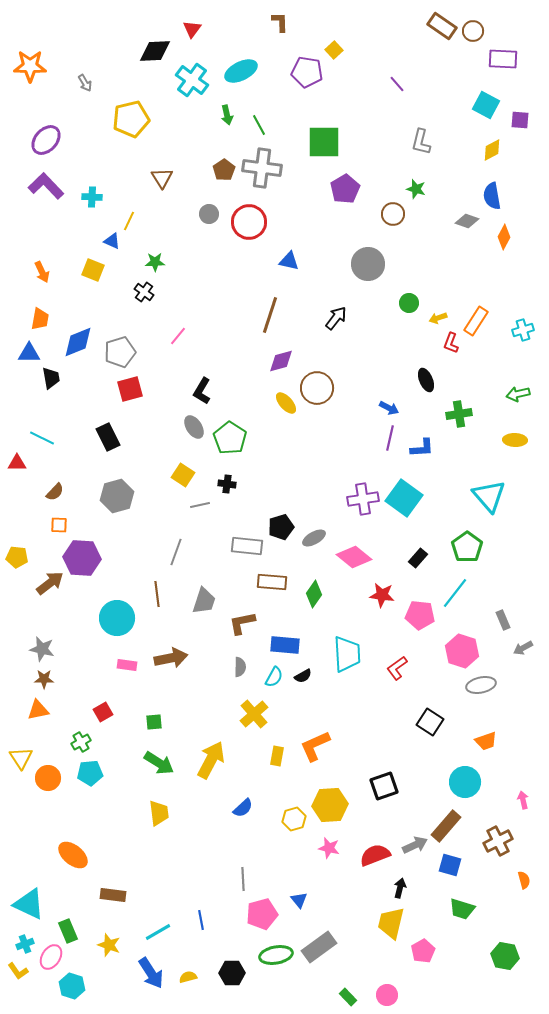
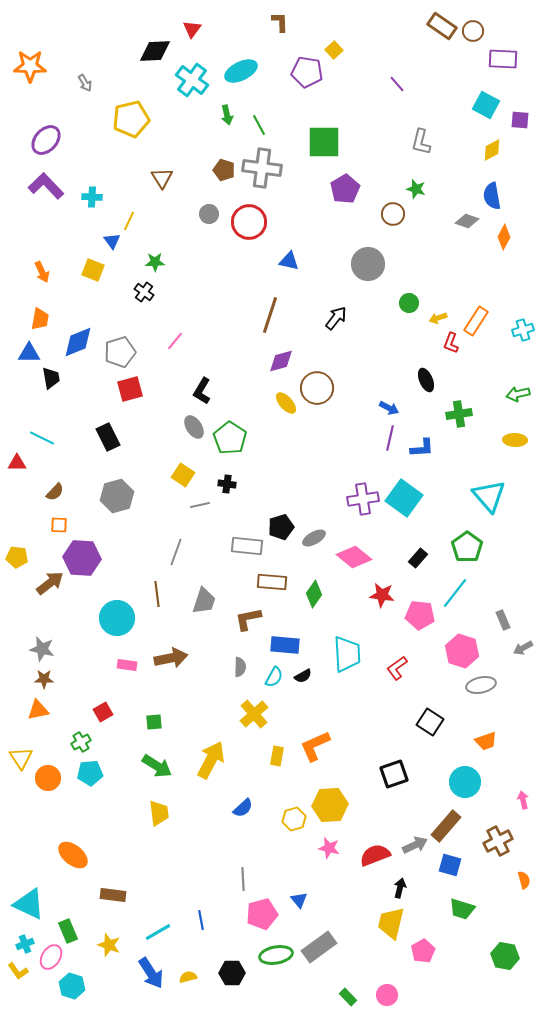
brown pentagon at (224, 170): rotated 20 degrees counterclockwise
blue triangle at (112, 241): rotated 30 degrees clockwise
pink line at (178, 336): moved 3 px left, 5 px down
brown L-shape at (242, 623): moved 6 px right, 4 px up
green arrow at (159, 763): moved 2 px left, 3 px down
black square at (384, 786): moved 10 px right, 12 px up
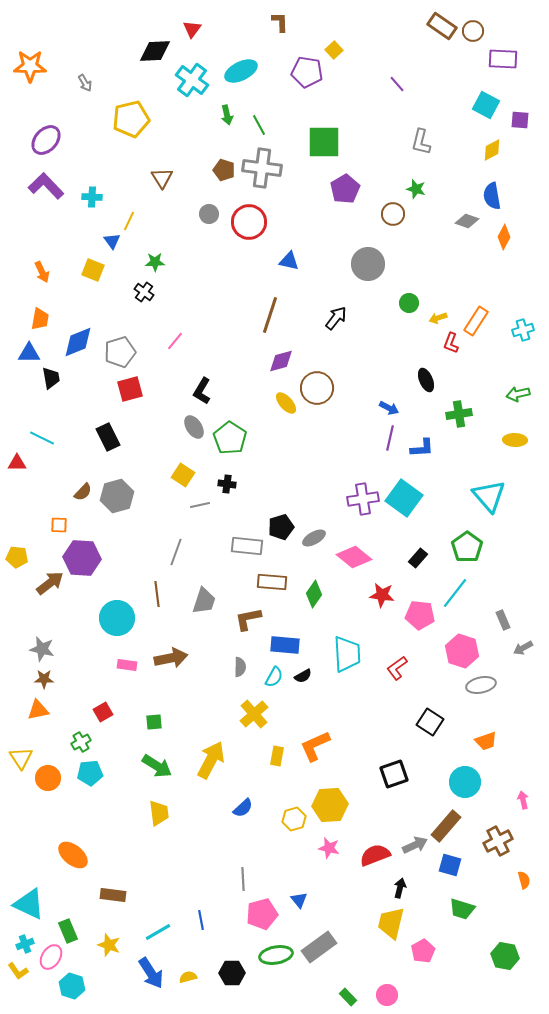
brown semicircle at (55, 492): moved 28 px right
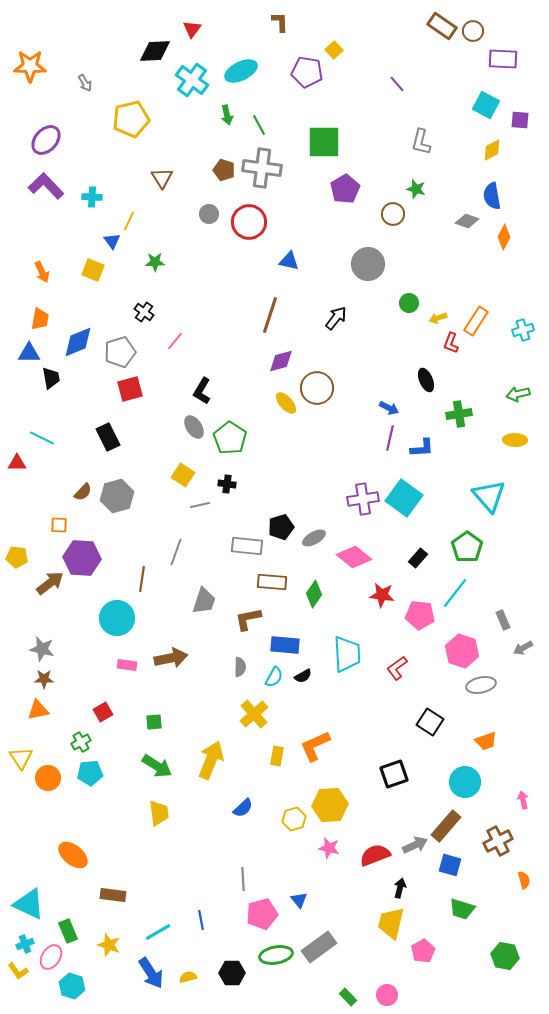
black cross at (144, 292): moved 20 px down
brown line at (157, 594): moved 15 px left, 15 px up; rotated 15 degrees clockwise
yellow arrow at (211, 760): rotated 6 degrees counterclockwise
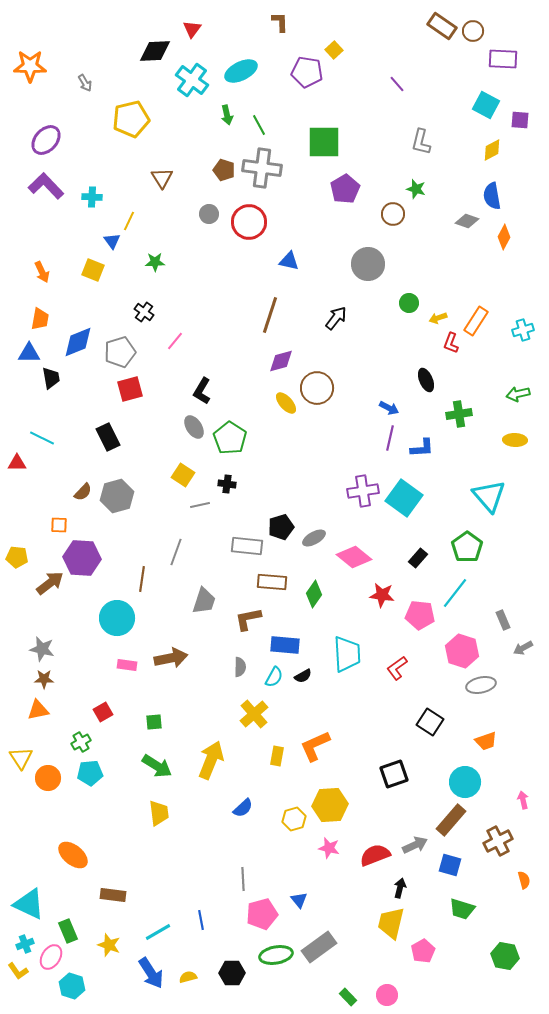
purple cross at (363, 499): moved 8 px up
brown rectangle at (446, 826): moved 5 px right, 6 px up
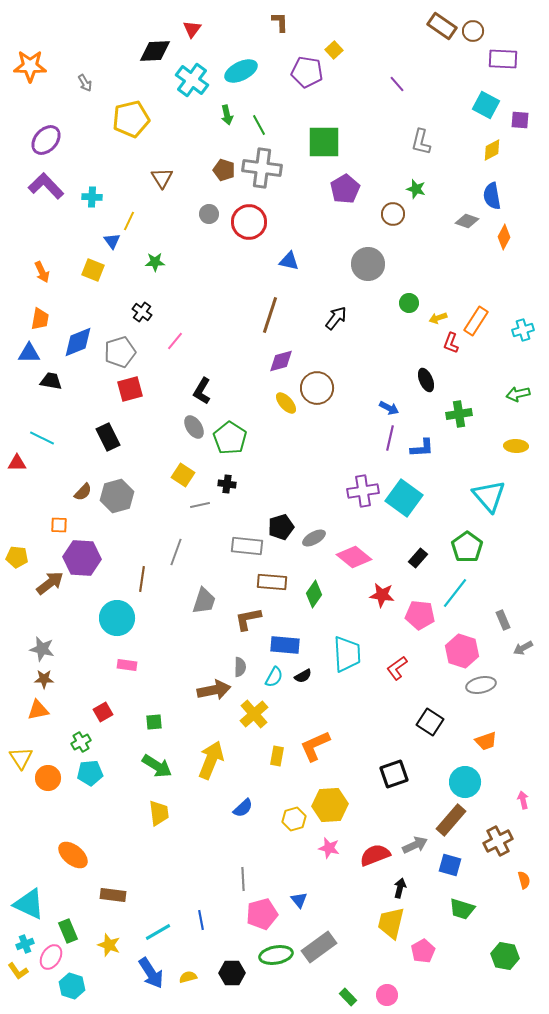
black cross at (144, 312): moved 2 px left
black trapezoid at (51, 378): moved 3 px down; rotated 70 degrees counterclockwise
yellow ellipse at (515, 440): moved 1 px right, 6 px down
brown arrow at (171, 658): moved 43 px right, 32 px down
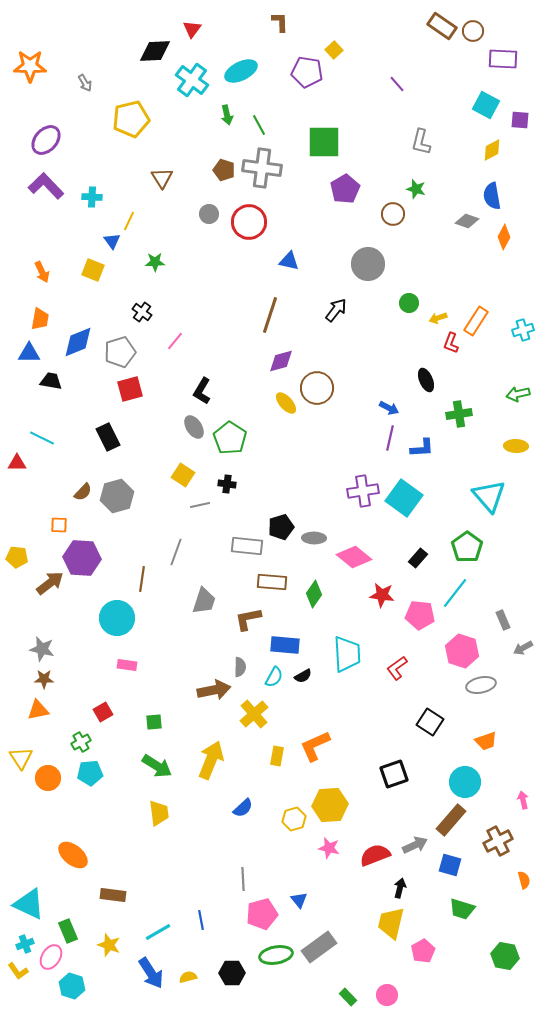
black arrow at (336, 318): moved 8 px up
gray ellipse at (314, 538): rotated 30 degrees clockwise
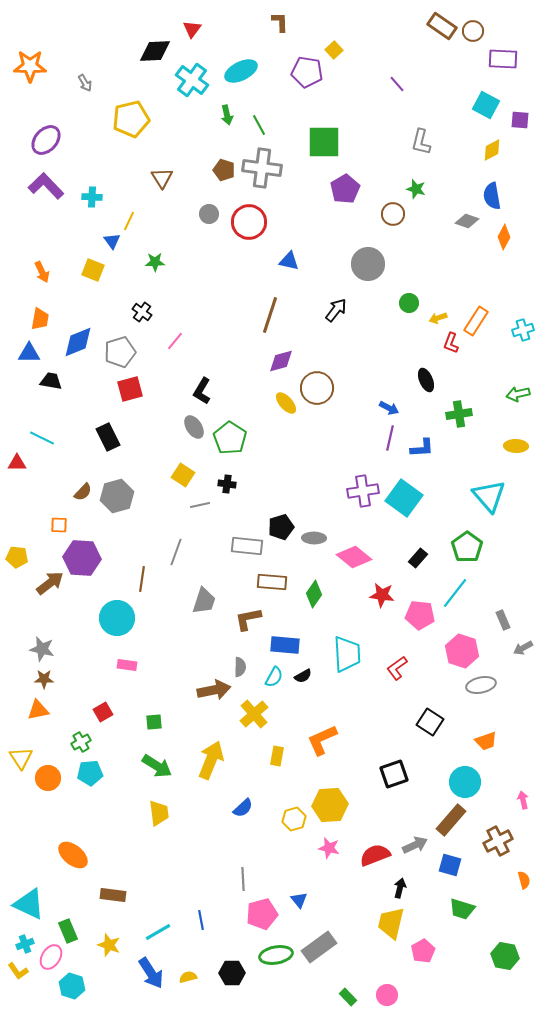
orange L-shape at (315, 746): moved 7 px right, 6 px up
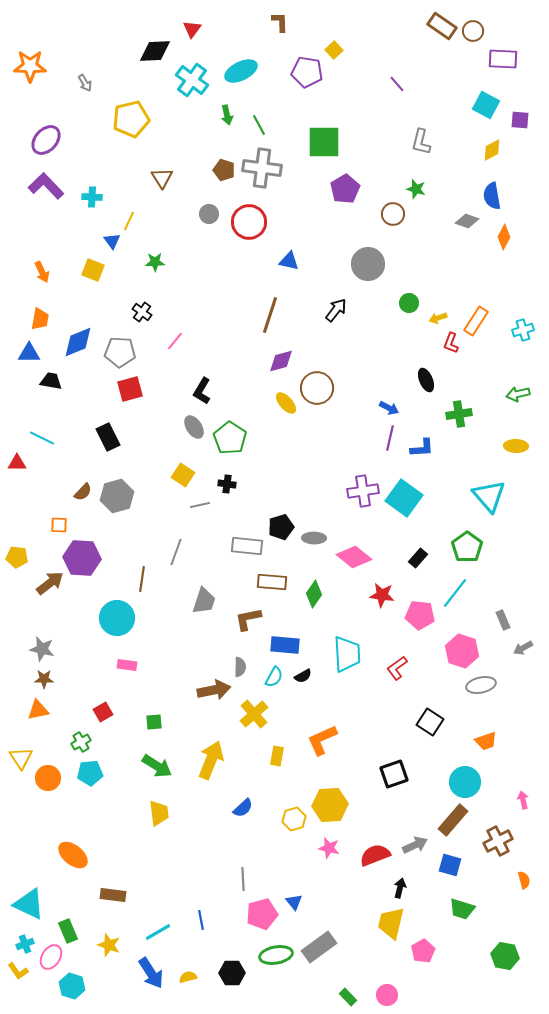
gray pentagon at (120, 352): rotated 20 degrees clockwise
brown rectangle at (451, 820): moved 2 px right
blue triangle at (299, 900): moved 5 px left, 2 px down
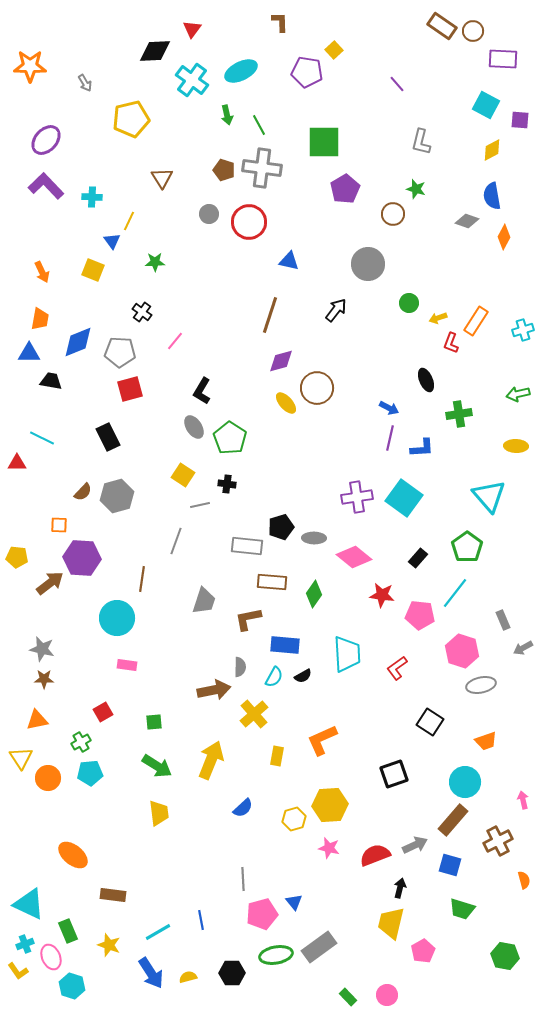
purple cross at (363, 491): moved 6 px left, 6 px down
gray line at (176, 552): moved 11 px up
orange triangle at (38, 710): moved 1 px left, 10 px down
pink ellipse at (51, 957): rotated 55 degrees counterclockwise
